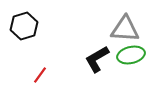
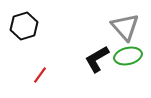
gray triangle: moved 2 px up; rotated 44 degrees clockwise
green ellipse: moved 3 px left, 1 px down
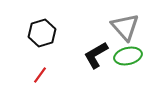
black hexagon: moved 18 px right, 7 px down
black L-shape: moved 1 px left, 4 px up
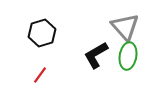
green ellipse: rotated 68 degrees counterclockwise
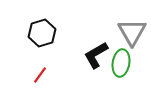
gray triangle: moved 7 px right, 5 px down; rotated 12 degrees clockwise
green ellipse: moved 7 px left, 7 px down
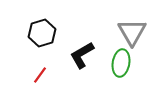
black L-shape: moved 14 px left
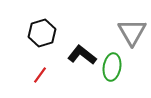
black L-shape: rotated 68 degrees clockwise
green ellipse: moved 9 px left, 4 px down
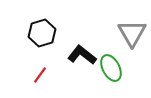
gray triangle: moved 1 px down
green ellipse: moved 1 px left, 1 px down; rotated 36 degrees counterclockwise
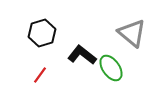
gray triangle: rotated 20 degrees counterclockwise
green ellipse: rotated 8 degrees counterclockwise
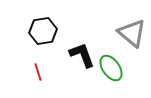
black hexagon: moved 1 px right, 2 px up; rotated 8 degrees clockwise
black L-shape: rotated 32 degrees clockwise
red line: moved 2 px left, 3 px up; rotated 54 degrees counterclockwise
